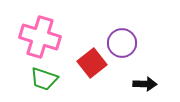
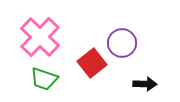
pink cross: rotated 27 degrees clockwise
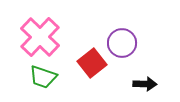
green trapezoid: moved 1 px left, 2 px up
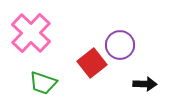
pink cross: moved 9 px left, 4 px up
purple circle: moved 2 px left, 2 px down
green trapezoid: moved 6 px down
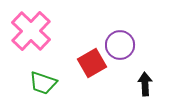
pink cross: moved 2 px up
red square: rotated 8 degrees clockwise
black arrow: rotated 95 degrees counterclockwise
